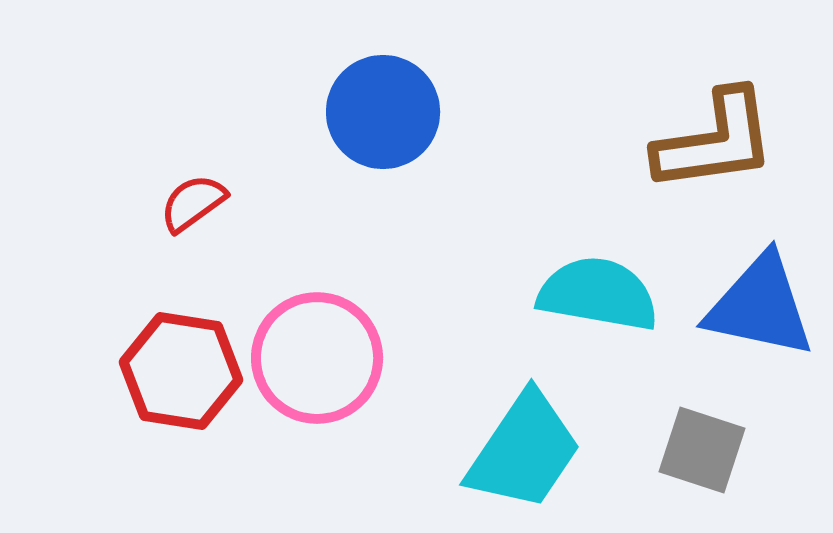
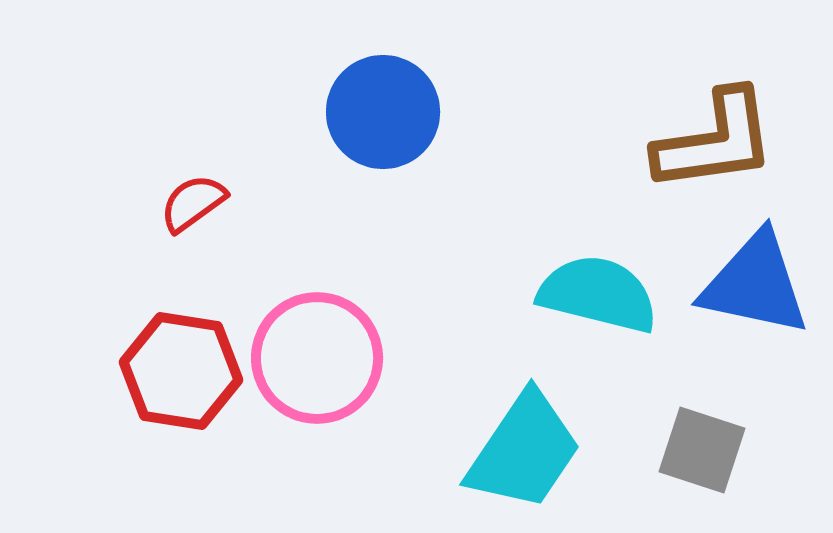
cyan semicircle: rotated 4 degrees clockwise
blue triangle: moved 5 px left, 22 px up
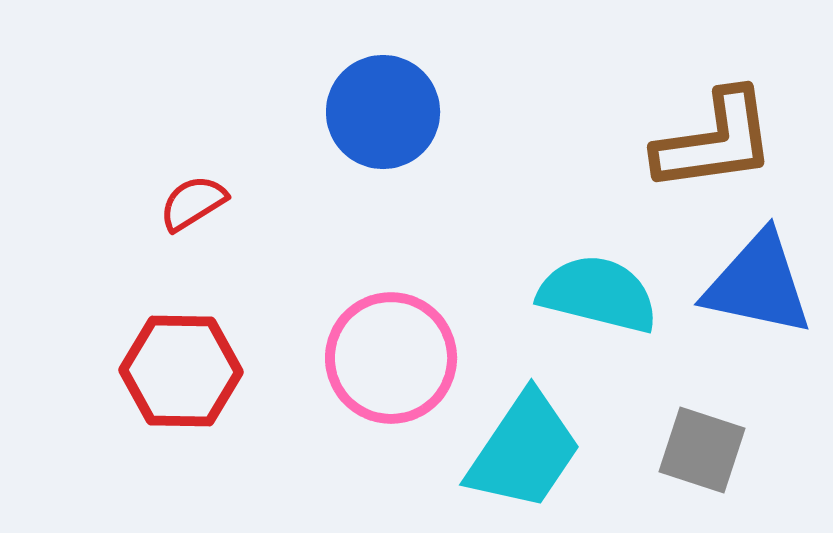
red semicircle: rotated 4 degrees clockwise
blue triangle: moved 3 px right
pink circle: moved 74 px right
red hexagon: rotated 8 degrees counterclockwise
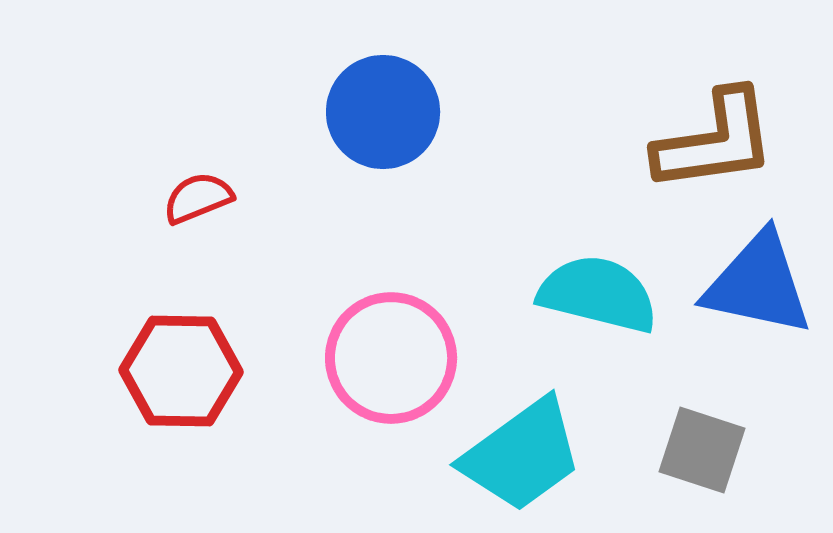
red semicircle: moved 5 px right, 5 px up; rotated 10 degrees clockwise
cyan trapezoid: moved 2 px left, 4 px down; rotated 20 degrees clockwise
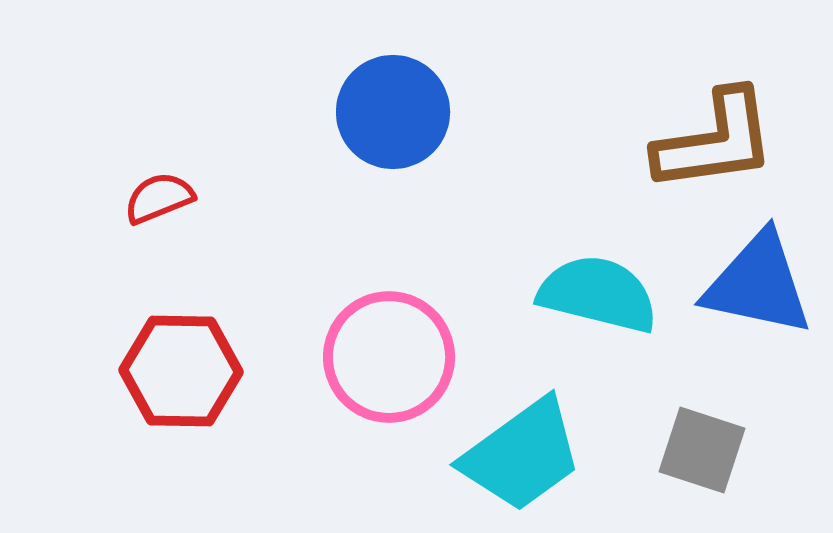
blue circle: moved 10 px right
red semicircle: moved 39 px left
pink circle: moved 2 px left, 1 px up
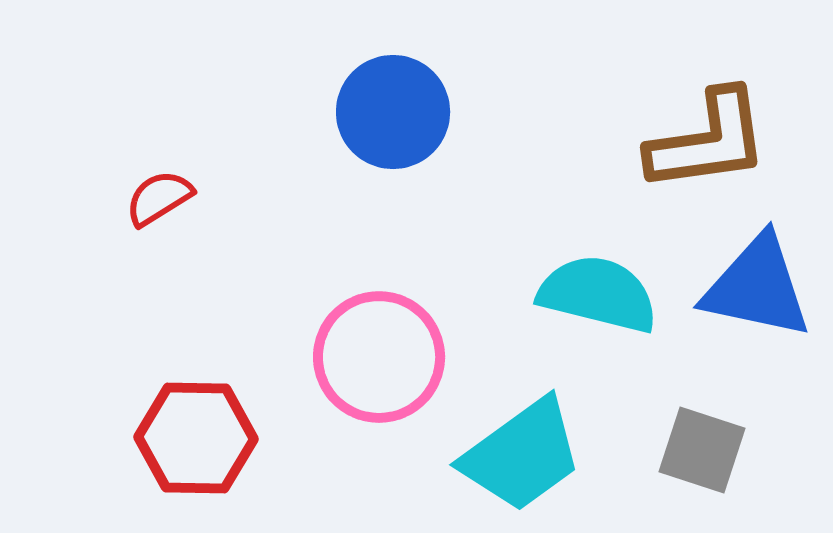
brown L-shape: moved 7 px left
red semicircle: rotated 10 degrees counterclockwise
blue triangle: moved 1 px left, 3 px down
pink circle: moved 10 px left
red hexagon: moved 15 px right, 67 px down
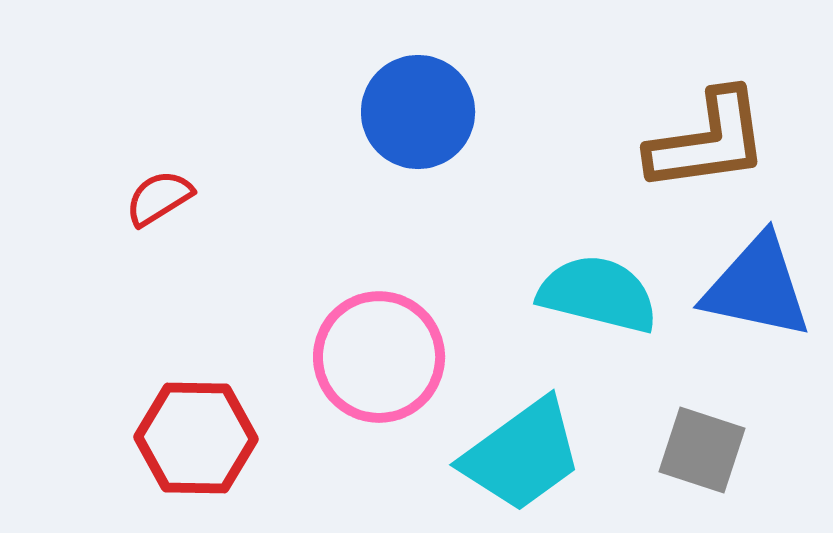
blue circle: moved 25 px right
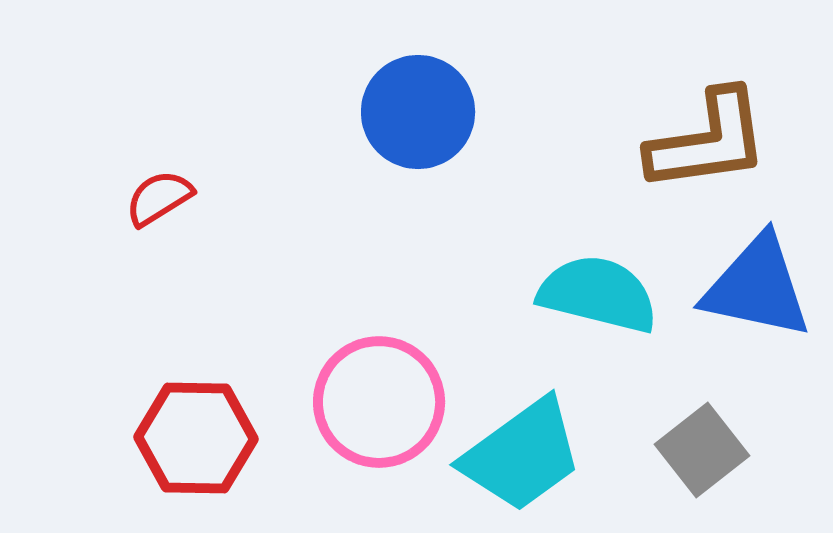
pink circle: moved 45 px down
gray square: rotated 34 degrees clockwise
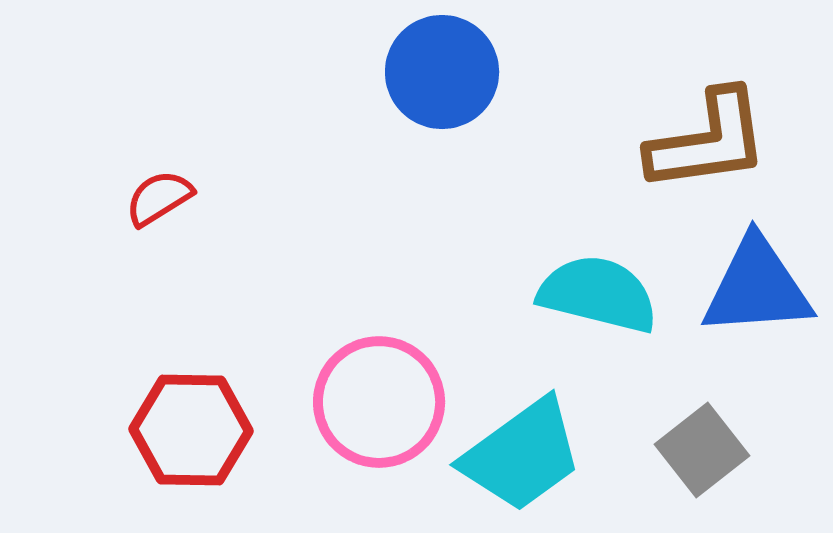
blue circle: moved 24 px right, 40 px up
blue triangle: rotated 16 degrees counterclockwise
red hexagon: moved 5 px left, 8 px up
